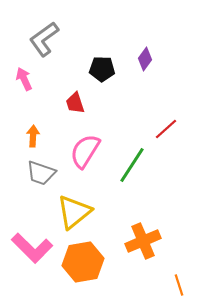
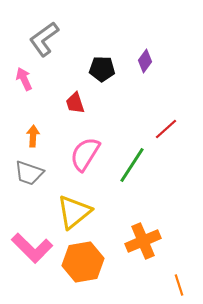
purple diamond: moved 2 px down
pink semicircle: moved 3 px down
gray trapezoid: moved 12 px left
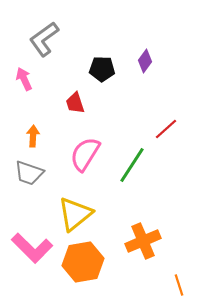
yellow triangle: moved 1 px right, 2 px down
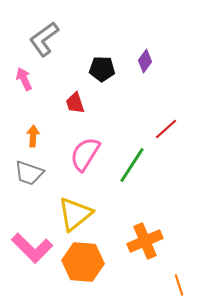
orange cross: moved 2 px right
orange hexagon: rotated 15 degrees clockwise
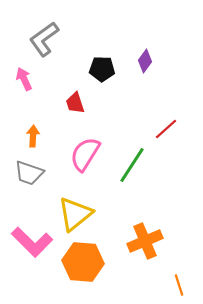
pink L-shape: moved 6 px up
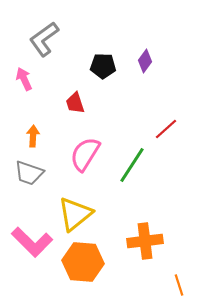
black pentagon: moved 1 px right, 3 px up
orange cross: rotated 16 degrees clockwise
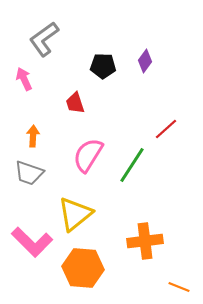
pink semicircle: moved 3 px right, 1 px down
orange hexagon: moved 6 px down
orange line: moved 2 px down; rotated 50 degrees counterclockwise
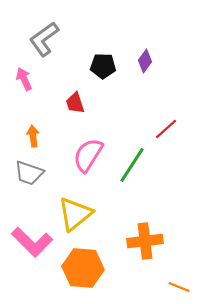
orange arrow: rotated 10 degrees counterclockwise
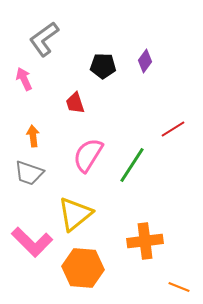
red line: moved 7 px right; rotated 10 degrees clockwise
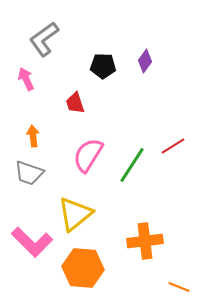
pink arrow: moved 2 px right
red line: moved 17 px down
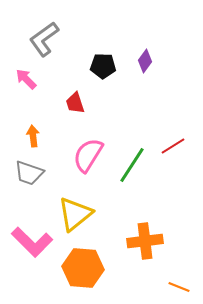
pink arrow: rotated 20 degrees counterclockwise
